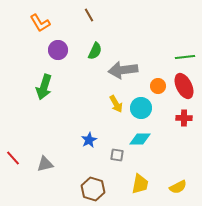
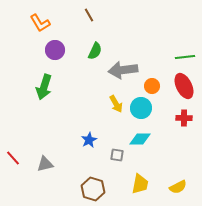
purple circle: moved 3 px left
orange circle: moved 6 px left
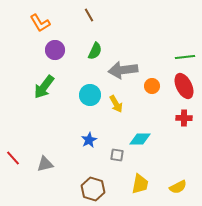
green arrow: rotated 20 degrees clockwise
cyan circle: moved 51 px left, 13 px up
